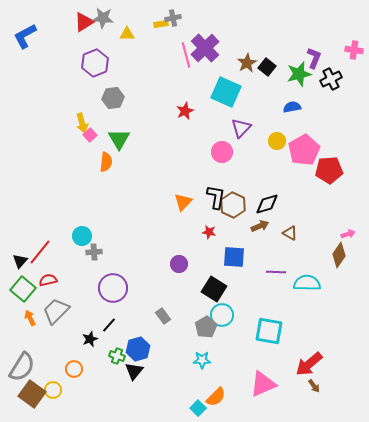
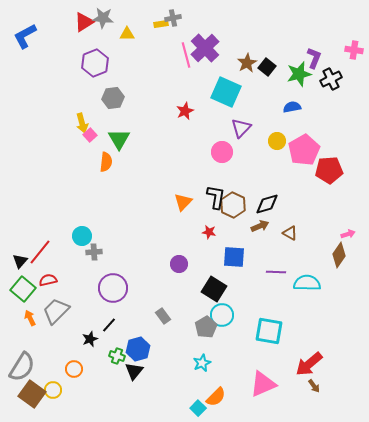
cyan star at (202, 360): moved 3 px down; rotated 24 degrees counterclockwise
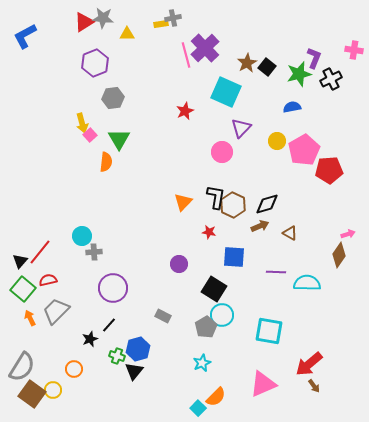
gray rectangle at (163, 316): rotated 28 degrees counterclockwise
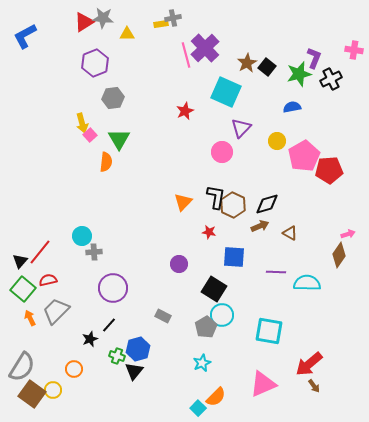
pink pentagon at (304, 150): moved 6 px down
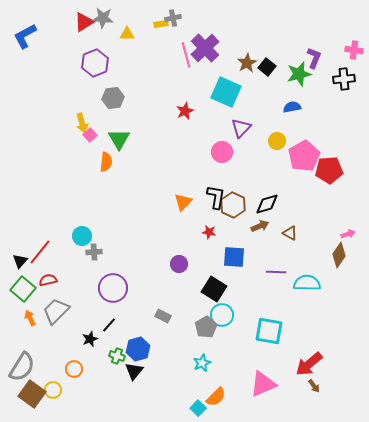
black cross at (331, 79): moved 13 px right; rotated 20 degrees clockwise
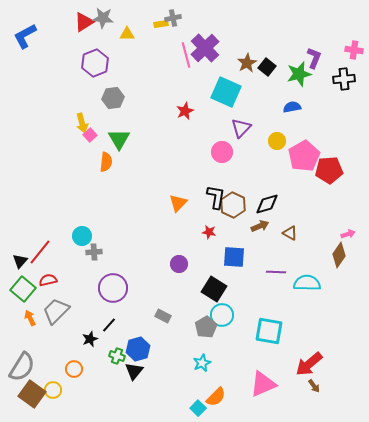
orange triangle at (183, 202): moved 5 px left, 1 px down
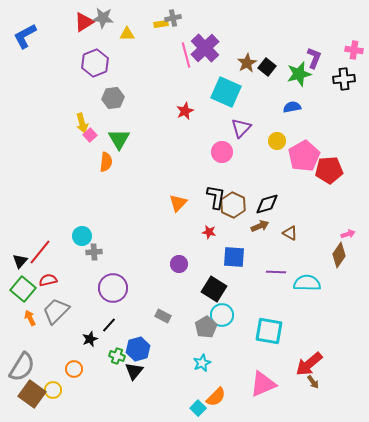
brown arrow at (314, 386): moved 1 px left, 4 px up
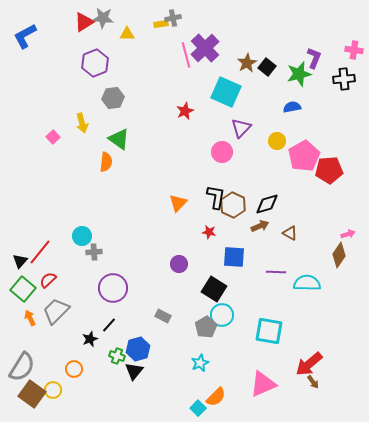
pink square at (90, 135): moved 37 px left, 2 px down
green triangle at (119, 139): rotated 25 degrees counterclockwise
red semicircle at (48, 280): rotated 30 degrees counterclockwise
cyan star at (202, 363): moved 2 px left
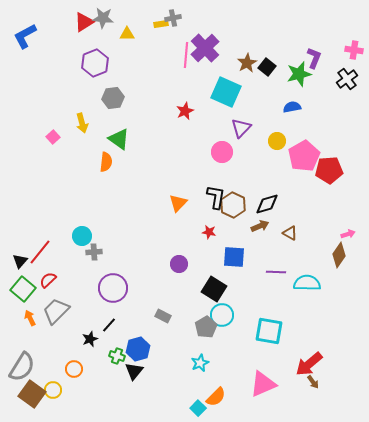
pink line at (186, 55): rotated 20 degrees clockwise
black cross at (344, 79): moved 3 px right; rotated 30 degrees counterclockwise
